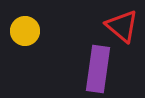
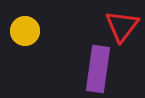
red triangle: rotated 27 degrees clockwise
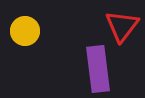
purple rectangle: rotated 15 degrees counterclockwise
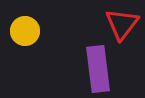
red triangle: moved 2 px up
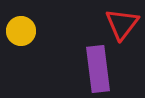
yellow circle: moved 4 px left
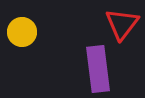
yellow circle: moved 1 px right, 1 px down
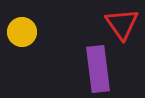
red triangle: rotated 12 degrees counterclockwise
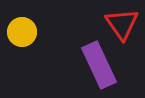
purple rectangle: moved 1 px right, 4 px up; rotated 18 degrees counterclockwise
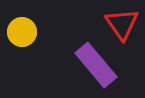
purple rectangle: moved 3 px left; rotated 15 degrees counterclockwise
